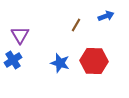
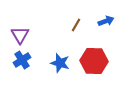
blue arrow: moved 5 px down
blue cross: moved 9 px right
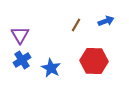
blue star: moved 9 px left, 5 px down; rotated 12 degrees clockwise
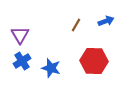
blue cross: moved 1 px down
blue star: rotated 12 degrees counterclockwise
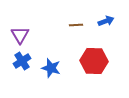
brown line: rotated 56 degrees clockwise
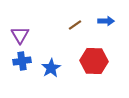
blue arrow: rotated 21 degrees clockwise
brown line: moved 1 px left; rotated 32 degrees counterclockwise
blue cross: rotated 24 degrees clockwise
blue star: rotated 24 degrees clockwise
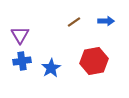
brown line: moved 1 px left, 3 px up
red hexagon: rotated 12 degrees counterclockwise
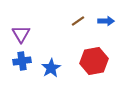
brown line: moved 4 px right, 1 px up
purple triangle: moved 1 px right, 1 px up
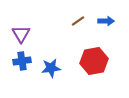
blue star: rotated 24 degrees clockwise
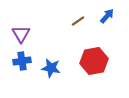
blue arrow: moved 1 px right, 5 px up; rotated 49 degrees counterclockwise
blue star: rotated 18 degrees clockwise
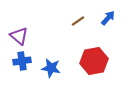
blue arrow: moved 1 px right, 2 px down
purple triangle: moved 2 px left, 2 px down; rotated 18 degrees counterclockwise
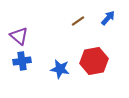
blue star: moved 9 px right, 1 px down
